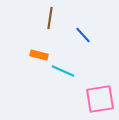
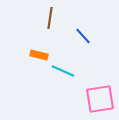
blue line: moved 1 px down
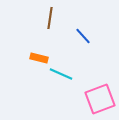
orange rectangle: moved 3 px down
cyan line: moved 2 px left, 3 px down
pink square: rotated 12 degrees counterclockwise
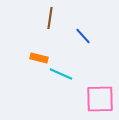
pink square: rotated 20 degrees clockwise
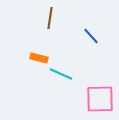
blue line: moved 8 px right
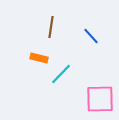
brown line: moved 1 px right, 9 px down
cyan line: rotated 70 degrees counterclockwise
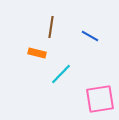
blue line: moved 1 px left; rotated 18 degrees counterclockwise
orange rectangle: moved 2 px left, 5 px up
pink square: rotated 8 degrees counterclockwise
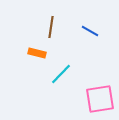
blue line: moved 5 px up
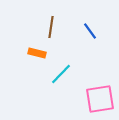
blue line: rotated 24 degrees clockwise
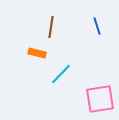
blue line: moved 7 px right, 5 px up; rotated 18 degrees clockwise
